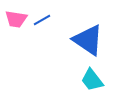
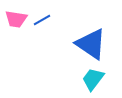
blue triangle: moved 3 px right, 4 px down
cyan trapezoid: moved 1 px right, 1 px up; rotated 75 degrees clockwise
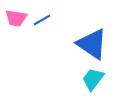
pink trapezoid: moved 1 px up
blue triangle: moved 1 px right
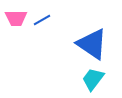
pink trapezoid: rotated 10 degrees counterclockwise
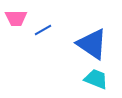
blue line: moved 1 px right, 10 px down
cyan trapezoid: moved 3 px right; rotated 75 degrees clockwise
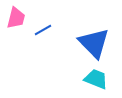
pink trapezoid: rotated 75 degrees counterclockwise
blue triangle: moved 2 px right, 1 px up; rotated 12 degrees clockwise
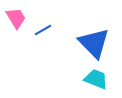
pink trapezoid: rotated 45 degrees counterclockwise
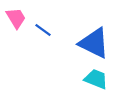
blue line: rotated 66 degrees clockwise
blue triangle: rotated 20 degrees counterclockwise
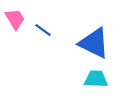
pink trapezoid: moved 1 px left, 1 px down
cyan trapezoid: rotated 20 degrees counterclockwise
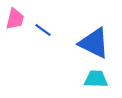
pink trapezoid: rotated 45 degrees clockwise
